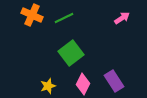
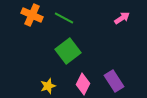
green line: rotated 54 degrees clockwise
green square: moved 3 px left, 2 px up
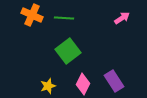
green line: rotated 24 degrees counterclockwise
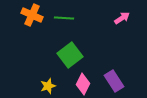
green square: moved 2 px right, 4 px down
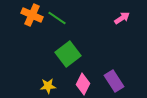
green line: moved 7 px left; rotated 30 degrees clockwise
green square: moved 2 px left, 1 px up
yellow star: rotated 14 degrees clockwise
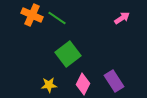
yellow star: moved 1 px right, 1 px up
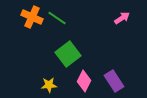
orange cross: moved 2 px down
pink diamond: moved 1 px right, 3 px up
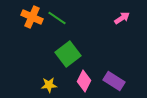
purple rectangle: rotated 25 degrees counterclockwise
